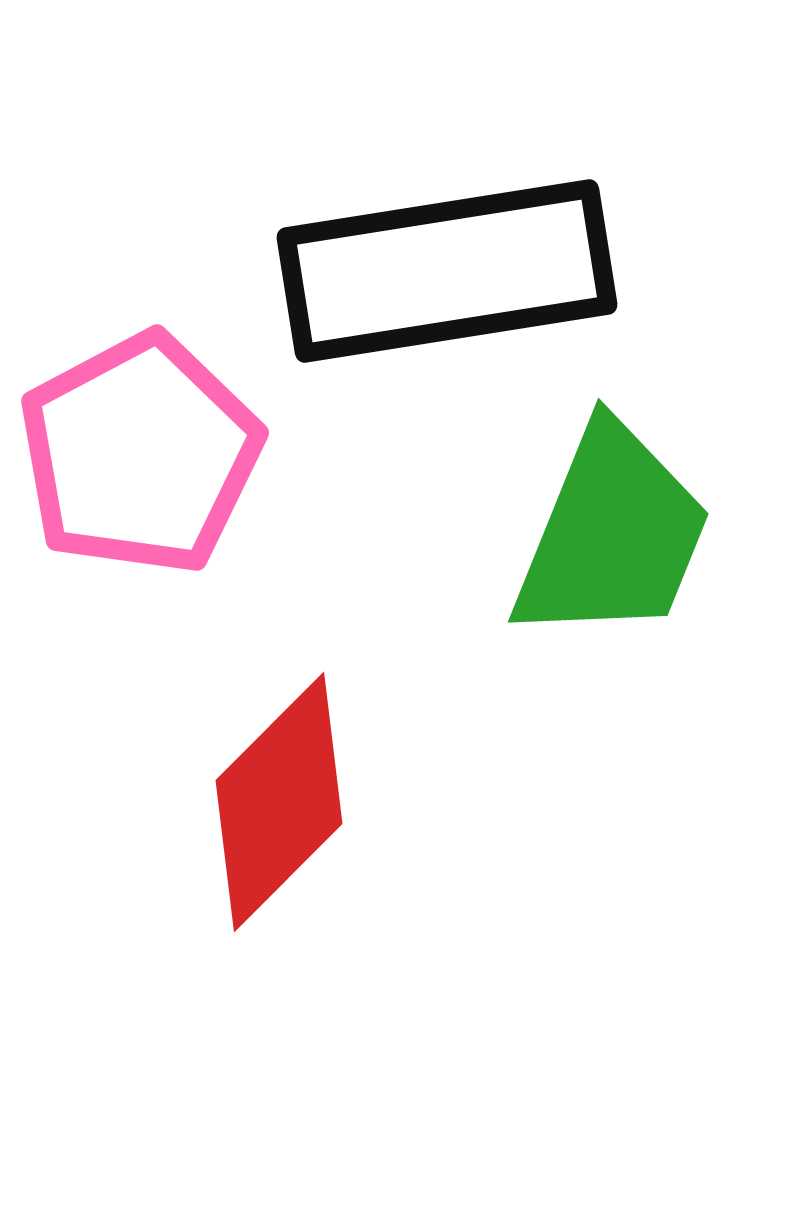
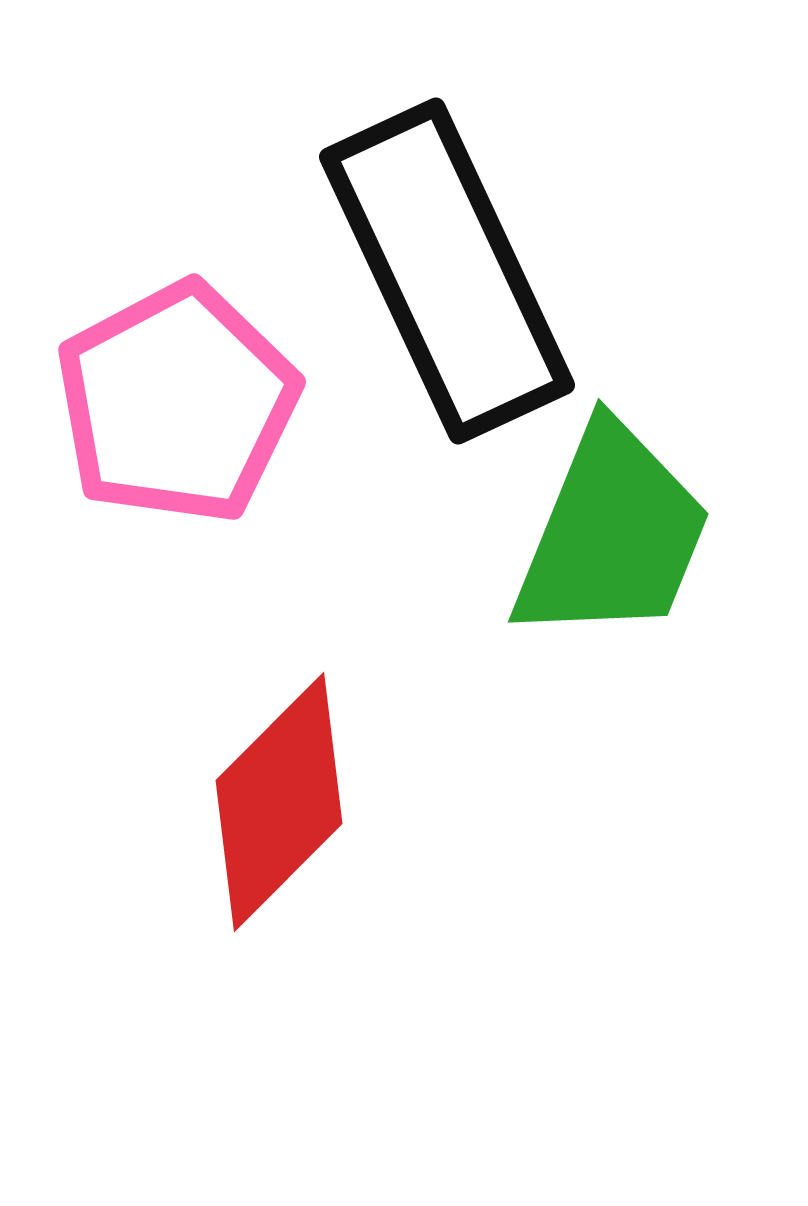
black rectangle: rotated 74 degrees clockwise
pink pentagon: moved 37 px right, 51 px up
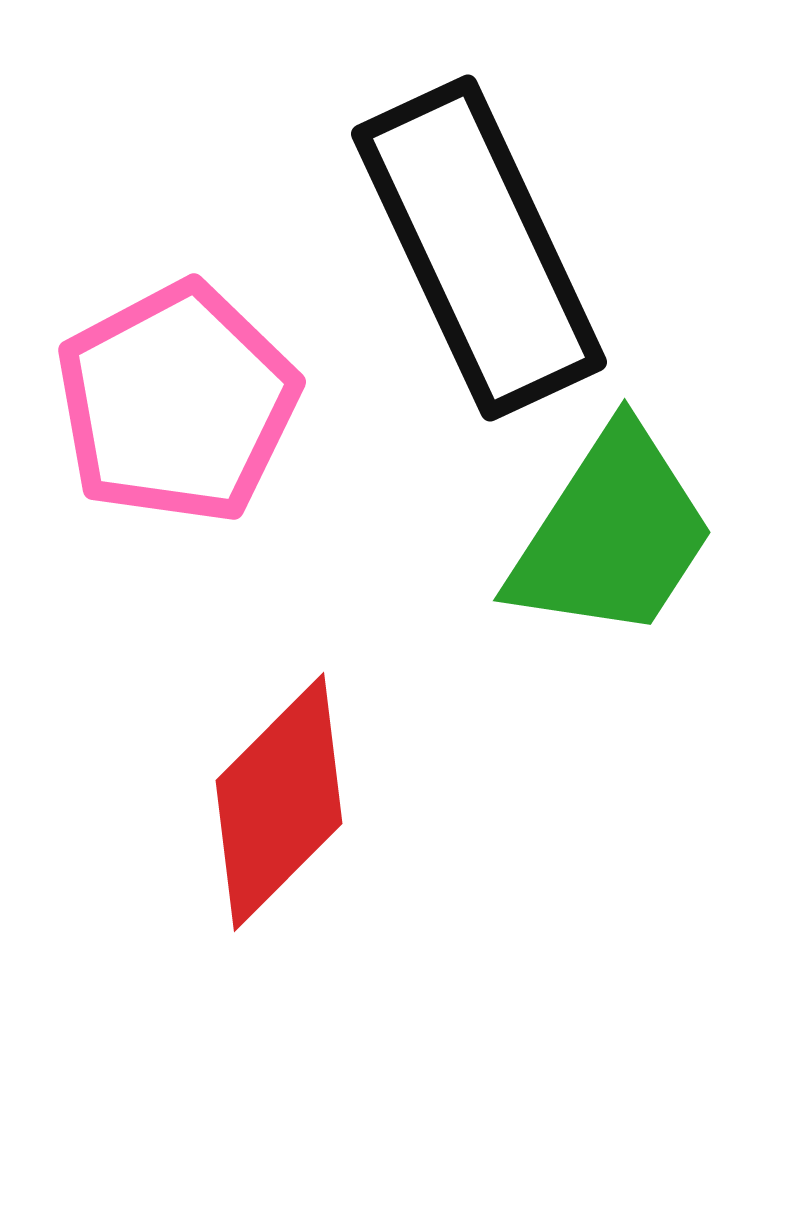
black rectangle: moved 32 px right, 23 px up
green trapezoid: rotated 11 degrees clockwise
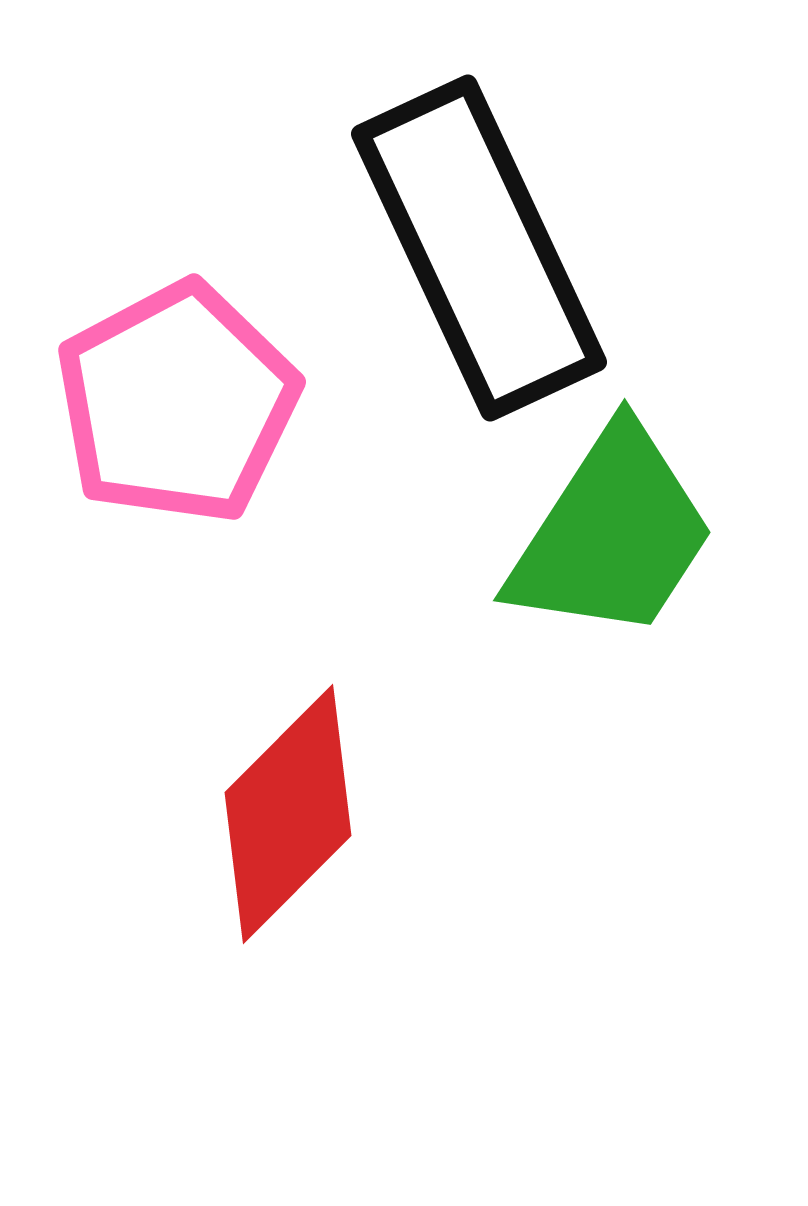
red diamond: moved 9 px right, 12 px down
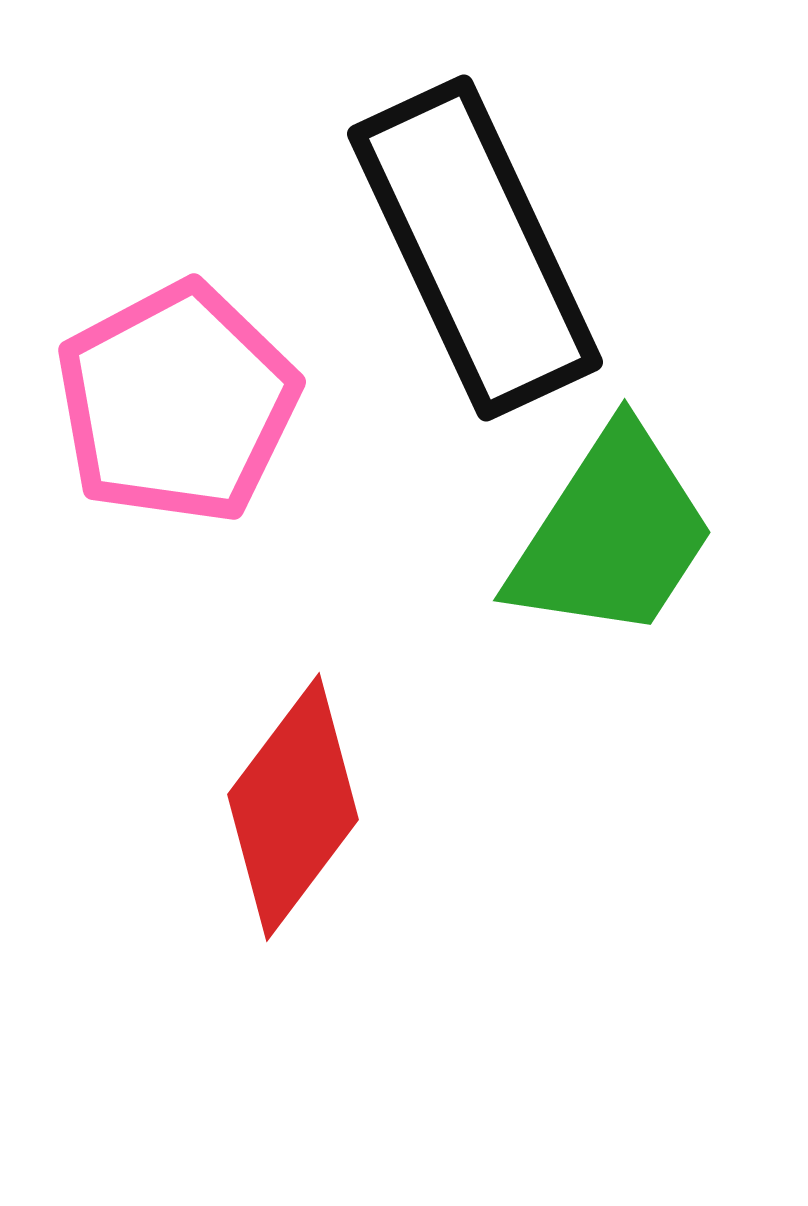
black rectangle: moved 4 px left
red diamond: moved 5 px right, 7 px up; rotated 8 degrees counterclockwise
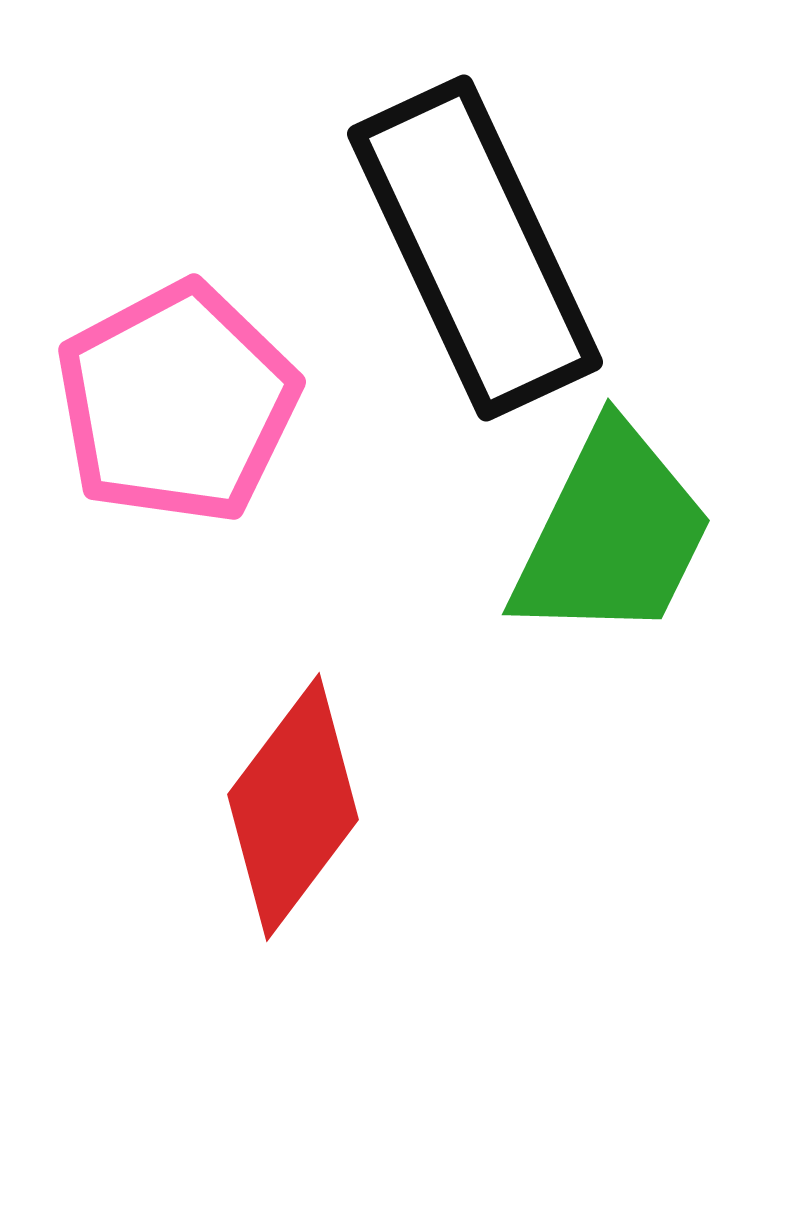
green trapezoid: rotated 7 degrees counterclockwise
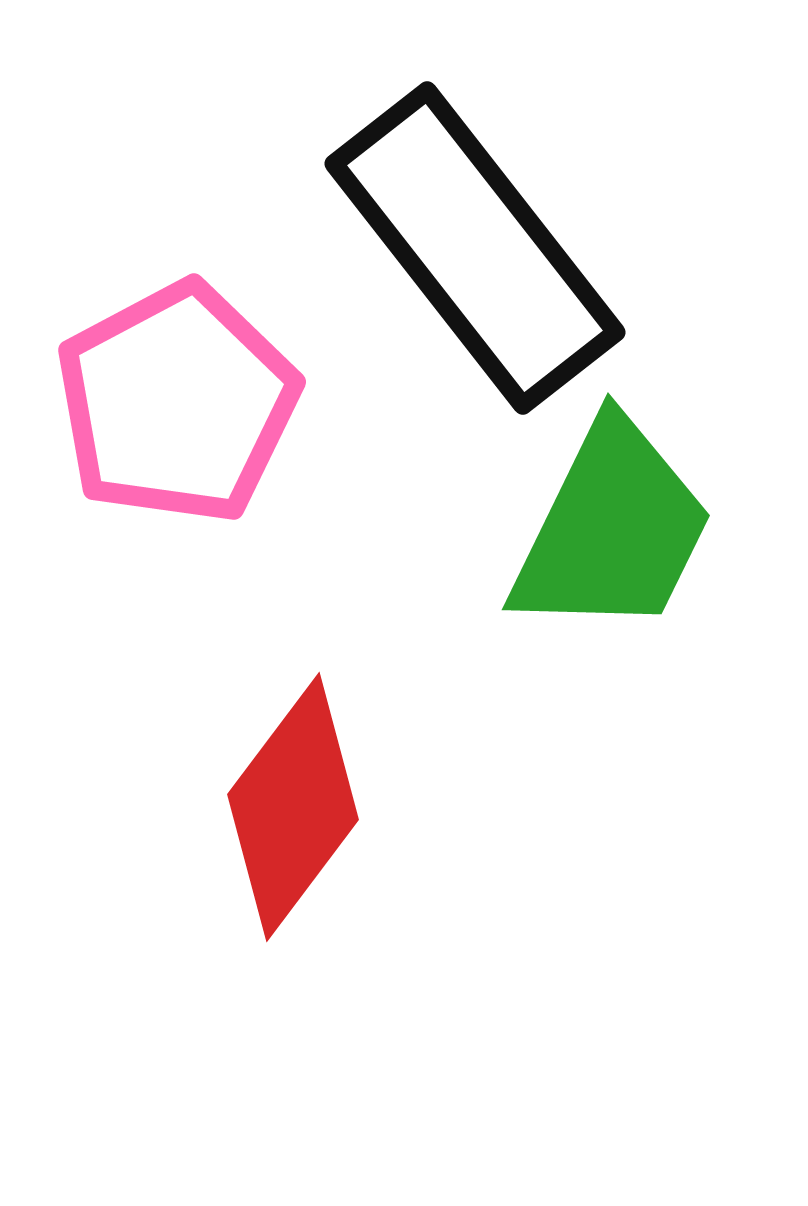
black rectangle: rotated 13 degrees counterclockwise
green trapezoid: moved 5 px up
